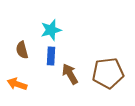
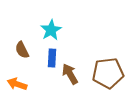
cyan star: rotated 15 degrees counterclockwise
brown semicircle: rotated 12 degrees counterclockwise
blue rectangle: moved 1 px right, 2 px down
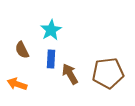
blue rectangle: moved 1 px left, 1 px down
